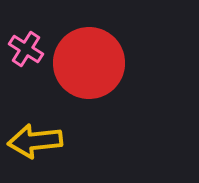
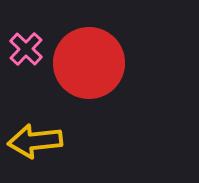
pink cross: rotated 12 degrees clockwise
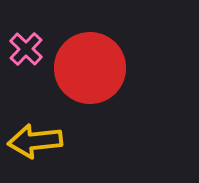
red circle: moved 1 px right, 5 px down
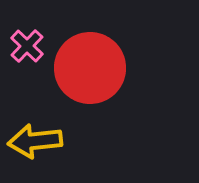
pink cross: moved 1 px right, 3 px up
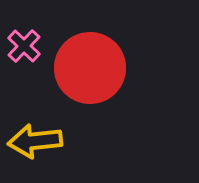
pink cross: moved 3 px left
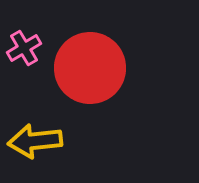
pink cross: moved 2 px down; rotated 16 degrees clockwise
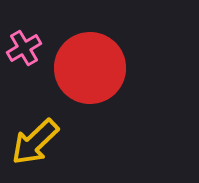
yellow arrow: moved 1 px down; rotated 38 degrees counterclockwise
